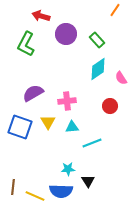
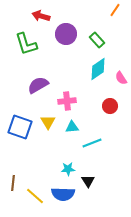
green L-shape: rotated 45 degrees counterclockwise
purple semicircle: moved 5 px right, 8 px up
brown line: moved 4 px up
blue semicircle: moved 2 px right, 3 px down
yellow line: rotated 18 degrees clockwise
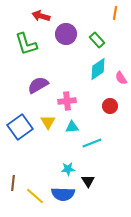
orange line: moved 3 px down; rotated 24 degrees counterclockwise
blue square: rotated 35 degrees clockwise
